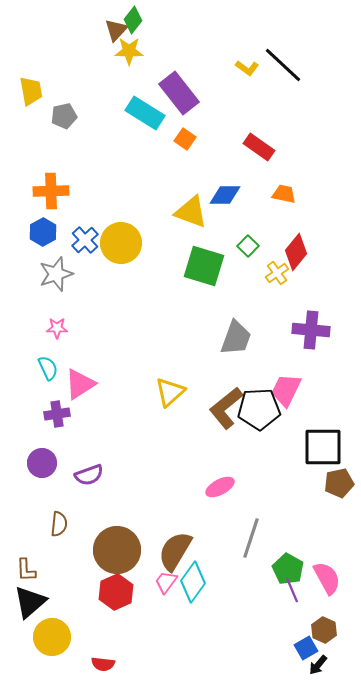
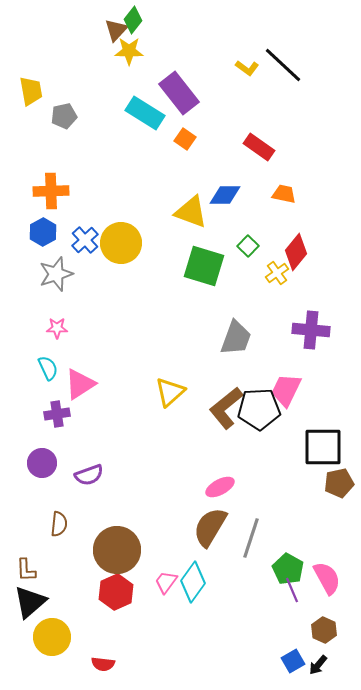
brown semicircle at (175, 551): moved 35 px right, 24 px up
blue square at (306, 648): moved 13 px left, 13 px down
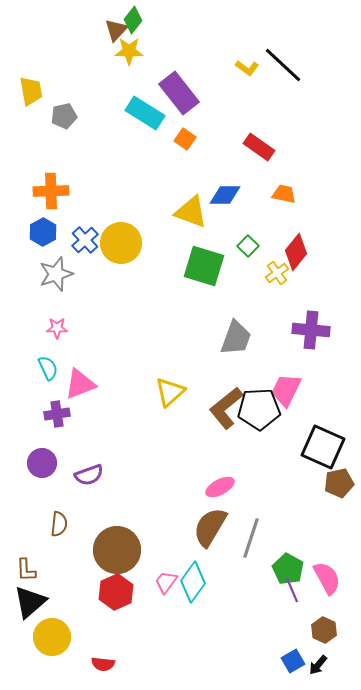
pink triangle at (80, 384): rotated 12 degrees clockwise
black square at (323, 447): rotated 24 degrees clockwise
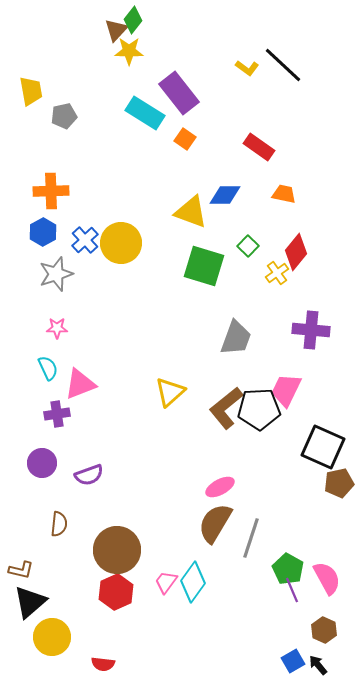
brown semicircle at (210, 527): moved 5 px right, 4 px up
brown L-shape at (26, 570): moved 5 px left; rotated 75 degrees counterclockwise
black arrow at (318, 665): rotated 100 degrees clockwise
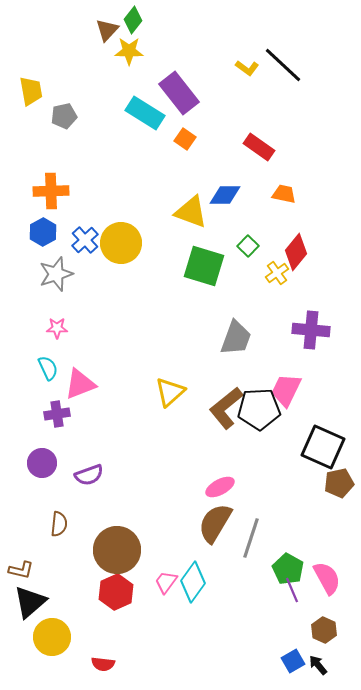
brown triangle at (116, 30): moved 9 px left
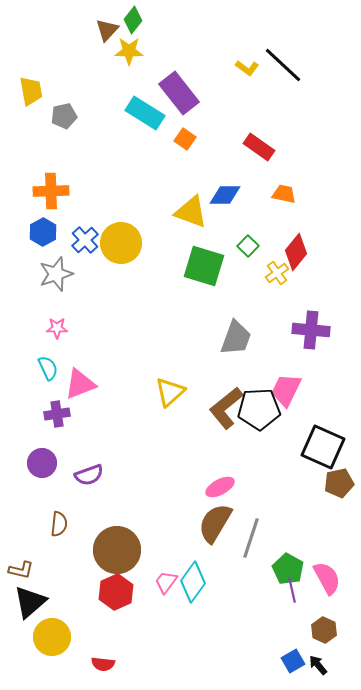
purple line at (292, 590): rotated 10 degrees clockwise
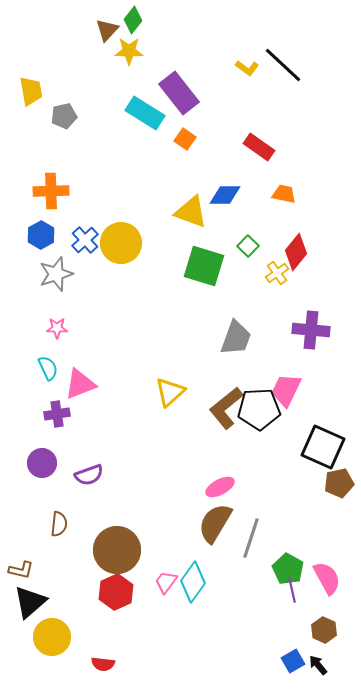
blue hexagon at (43, 232): moved 2 px left, 3 px down
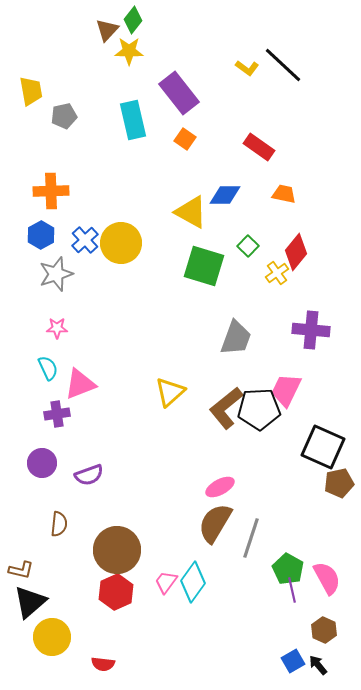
cyan rectangle at (145, 113): moved 12 px left, 7 px down; rotated 45 degrees clockwise
yellow triangle at (191, 212): rotated 9 degrees clockwise
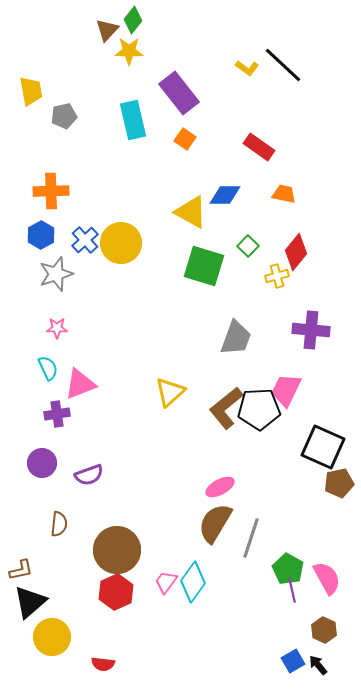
yellow cross at (277, 273): moved 3 px down; rotated 20 degrees clockwise
brown L-shape at (21, 570): rotated 25 degrees counterclockwise
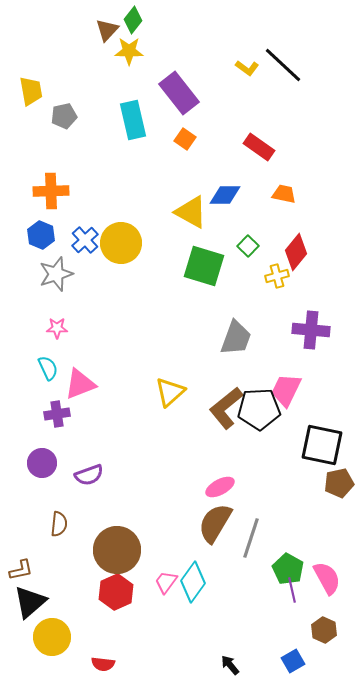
blue hexagon at (41, 235): rotated 8 degrees counterclockwise
black square at (323, 447): moved 1 px left, 2 px up; rotated 12 degrees counterclockwise
black arrow at (318, 665): moved 88 px left
